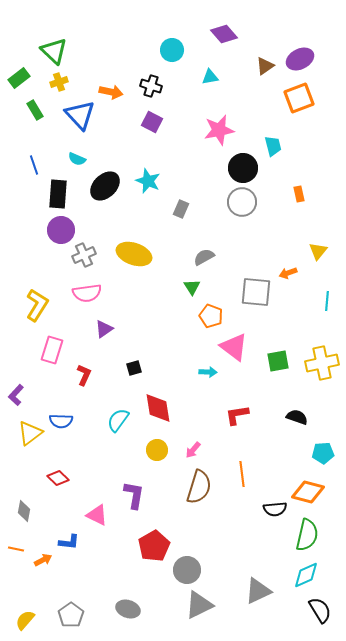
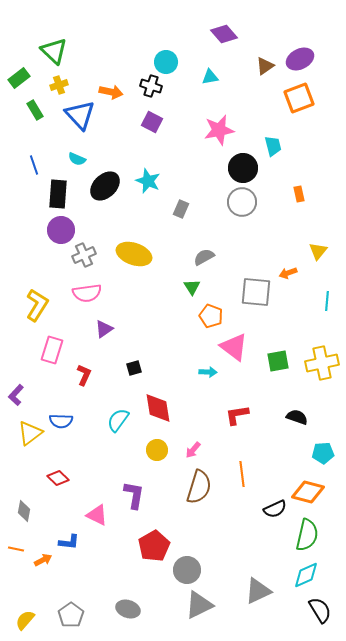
cyan circle at (172, 50): moved 6 px left, 12 px down
yellow cross at (59, 82): moved 3 px down
black semicircle at (275, 509): rotated 20 degrees counterclockwise
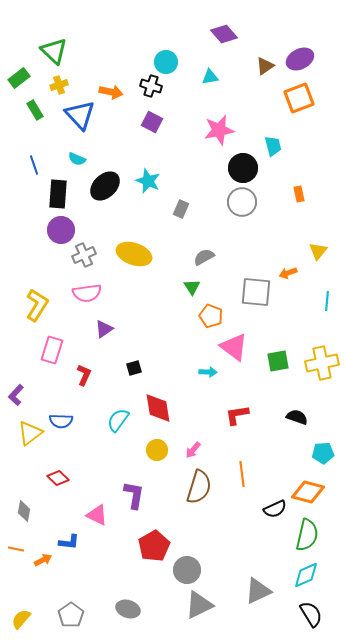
black semicircle at (320, 610): moved 9 px left, 4 px down
yellow semicircle at (25, 620): moved 4 px left, 1 px up
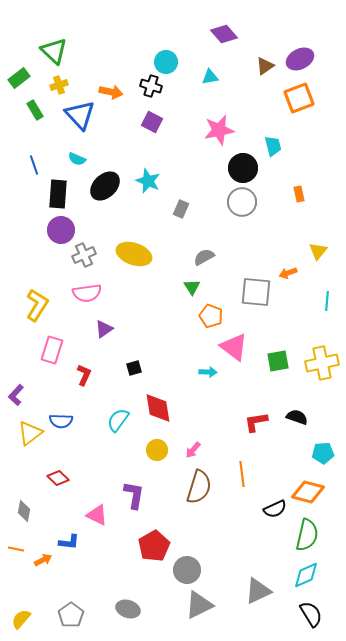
red L-shape at (237, 415): moved 19 px right, 7 px down
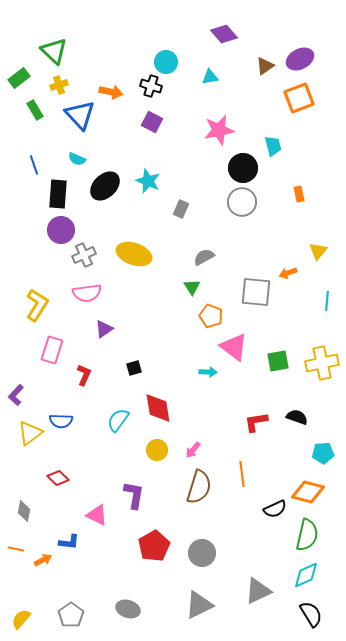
gray circle at (187, 570): moved 15 px right, 17 px up
